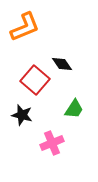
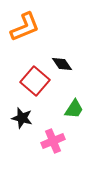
red square: moved 1 px down
black star: moved 3 px down
pink cross: moved 1 px right, 2 px up
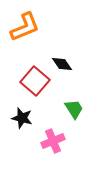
green trapezoid: rotated 65 degrees counterclockwise
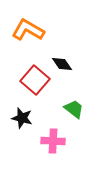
orange L-shape: moved 3 px right, 3 px down; rotated 128 degrees counterclockwise
red square: moved 1 px up
green trapezoid: rotated 20 degrees counterclockwise
pink cross: rotated 25 degrees clockwise
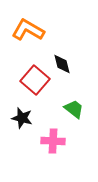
black diamond: rotated 20 degrees clockwise
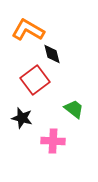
black diamond: moved 10 px left, 10 px up
red square: rotated 12 degrees clockwise
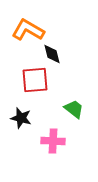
red square: rotated 32 degrees clockwise
black star: moved 1 px left
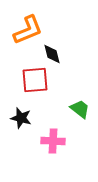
orange L-shape: rotated 128 degrees clockwise
green trapezoid: moved 6 px right
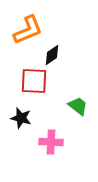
black diamond: moved 1 px down; rotated 70 degrees clockwise
red square: moved 1 px left, 1 px down; rotated 8 degrees clockwise
green trapezoid: moved 2 px left, 3 px up
pink cross: moved 2 px left, 1 px down
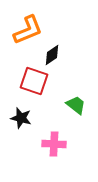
red square: rotated 16 degrees clockwise
green trapezoid: moved 2 px left, 1 px up
pink cross: moved 3 px right, 2 px down
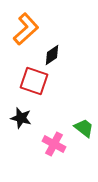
orange L-shape: moved 2 px left, 1 px up; rotated 20 degrees counterclockwise
green trapezoid: moved 8 px right, 23 px down
pink cross: rotated 25 degrees clockwise
